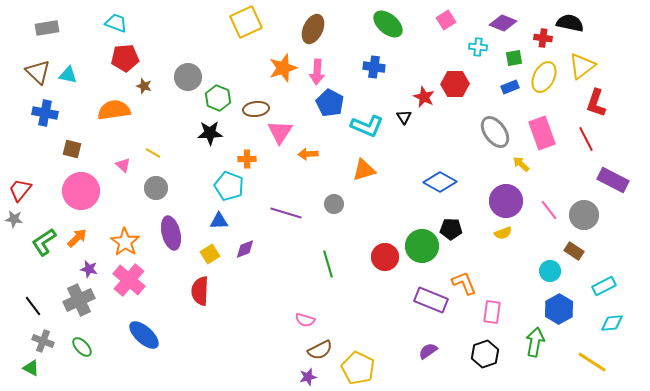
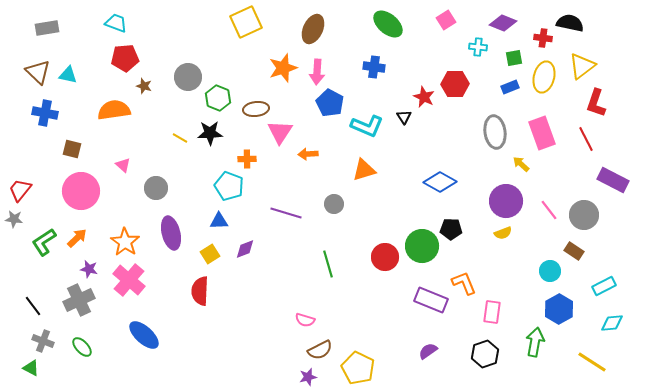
yellow ellipse at (544, 77): rotated 12 degrees counterclockwise
gray ellipse at (495, 132): rotated 28 degrees clockwise
yellow line at (153, 153): moved 27 px right, 15 px up
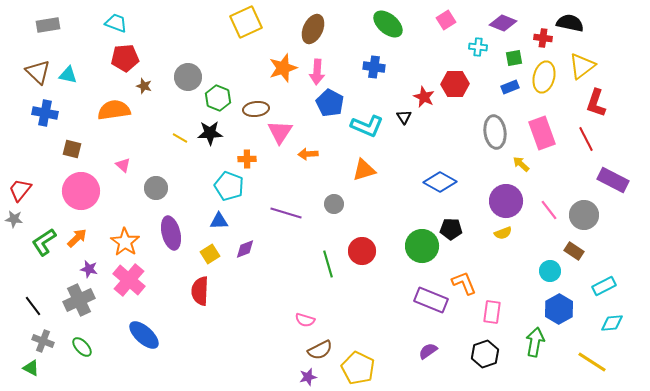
gray rectangle at (47, 28): moved 1 px right, 3 px up
red circle at (385, 257): moved 23 px left, 6 px up
